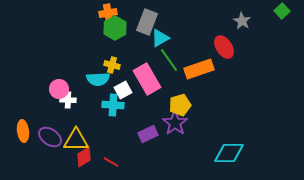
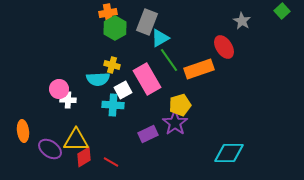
purple ellipse: moved 12 px down
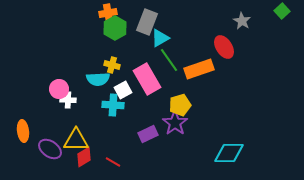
red line: moved 2 px right
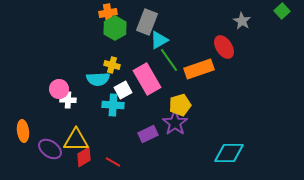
cyan triangle: moved 1 px left, 2 px down
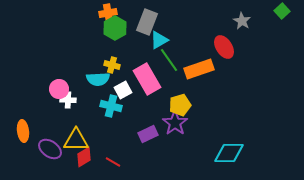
cyan cross: moved 2 px left, 1 px down; rotated 10 degrees clockwise
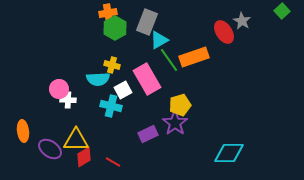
red ellipse: moved 15 px up
orange rectangle: moved 5 px left, 12 px up
